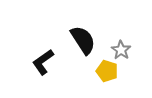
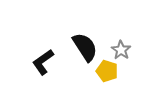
black semicircle: moved 2 px right, 7 px down
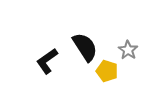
gray star: moved 7 px right
black L-shape: moved 4 px right, 1 px up
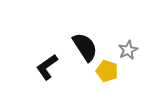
gray star: rotated 12 degrees clockwise
black L-shape: moved 6 px down
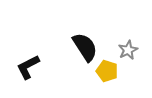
black L-shape: moved 19 px left; rotated 8 degrees clockwise
